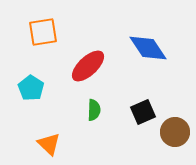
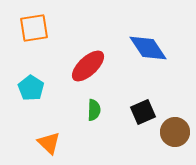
orange square: moved 9 px left, 4 px up
orange triangle: moved 1 px up
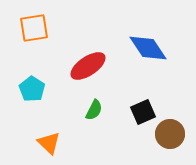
red ellipse: rotated 9 degrees clockwise
cyan pentagon: moved 1 px right, 1 px down
green semicircle: rotated 25 degrees clockwise
brown circle: moved 5 px left, 2 px down
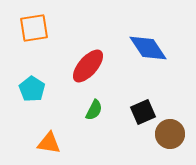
red ellipse: rotated 15 degrees counterclockwise
orange triangle: rotated 35 degrees counterclockwise
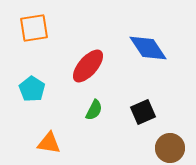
brown circle: moved 14 px down
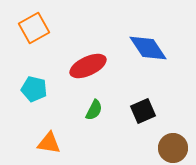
orange square: rotated 20 degrees counterclockwise
red ellipse: rotated 24 degrees clockwise
cyan pentagon: moved 2 px right; rotated 20 degrees counterclockwise
black square: moved 1 px up
brown circle: moved 3 px right
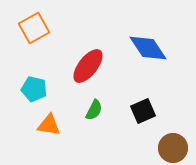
red ellipse: rotated 27 degrees counterclockwise
orange triangle: moved 18 px up
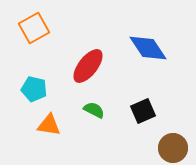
green semicircle: rotated 90 degrees counterclockwise
